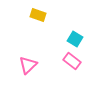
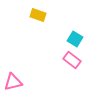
pink rectangle: moved 1 px up
pink triangle: moved 15 px left, 17 px down; rotated 30 degrees clockwise
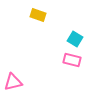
pink rectangle: rotated 24 degrees counterclockwise
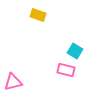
cyan square: moved 12 px down
pink rectangle: moved 6 px left, 10 px down
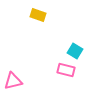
pink triangle: moved 1 px up
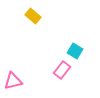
yellow rectangle: moved 5 px left, 1 px down; rotated 21 degrees clockwise
pink rectangle: moved 4 px left; rotated 66 degrees counterclockwise
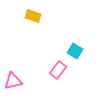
yellow rectangle: rotated 21 degrees counterclockwise
pink rectangle: moved 4 px left
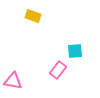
cyan square: rotated 35 degrees counterclockwise
pink triangle: rotated 24 degrees clockwise
